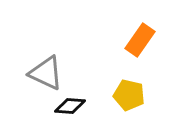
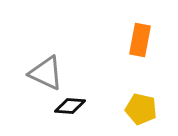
orange rectangle: rotated 24 degrees counterclockwise
yellow pentagon: moved 12 px right, 14 px down
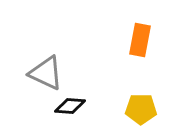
yellow pentagon: rotated 12 degrees counterclockwise
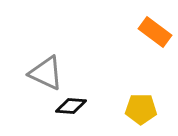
orange rectangle: moved 15 px right, 8 px up; rotated 64 degrees counterclockwise
black diamond: moved 1 px right
